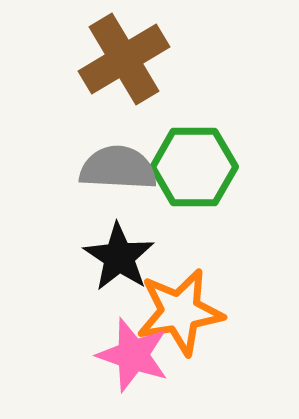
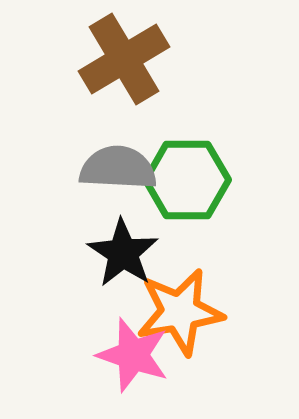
green hexagon: moved 7 px left, 13 px down
black star: moved 4 px right, 4 px up
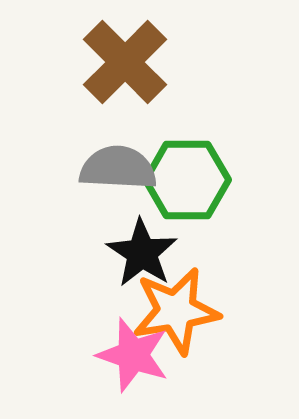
brown cross: moved 1 px right, 3 px down; rotated 14 degrees counterclockwise
black star: moved 19 px right
orange star: moved 4 px left, 1 px up
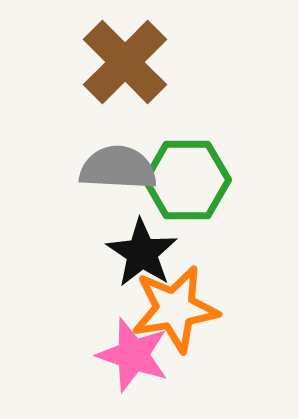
orange star: moved 1 px left, 2 px up
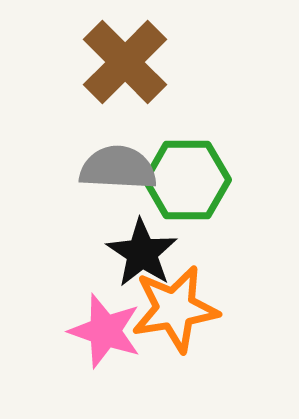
pink star: moved 28 px left, 24 px up
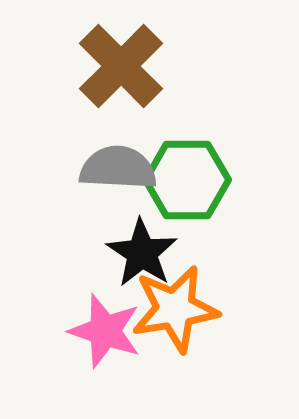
brown cross: moved 4 px left, 4 px down
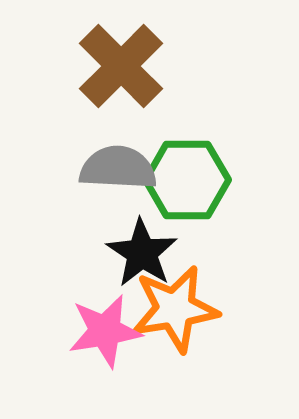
pink star: rotated 28 degrees counterclockwise
